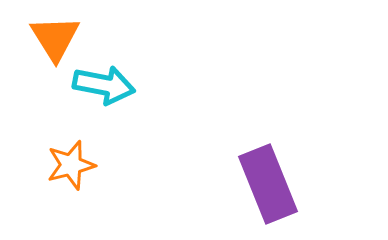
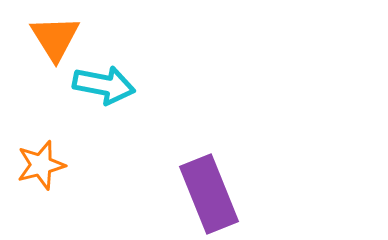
orange star: moved 30 px left
purple rectangle: moved 59 px left, 10 px down
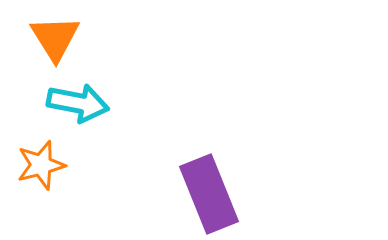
cyan arrow: moved 26 px left, 18 px down
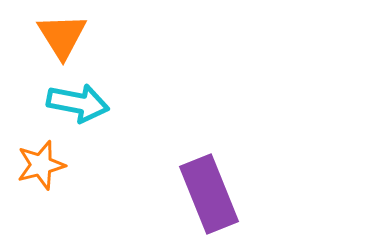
orange triangle: moved 7 px right, 2 px up
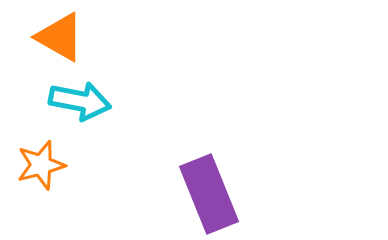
orange triangle: moved 2 px left, 1 px down; rotated 28 degrees counterclockwise
cyan arrow: moved 2 px right, 2 px up
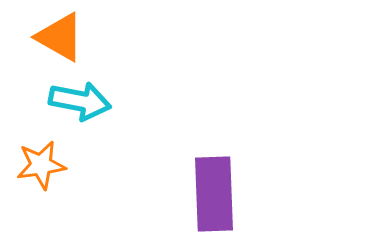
orange star: rotated 6 degrees clockwise
purple rectangle: moved 5 px right; rotated 20 degrees clockwise
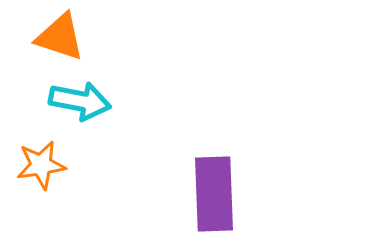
orange triangle: rotated 12 degrees counterclockwise
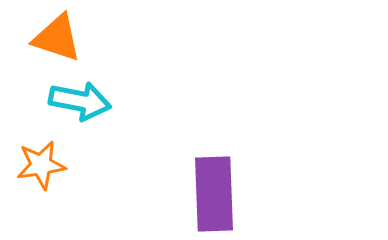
orange triangle: moved 3 px left, 1 px down
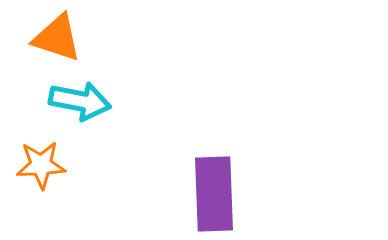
orange star: rotated 6 degrees clockwise
